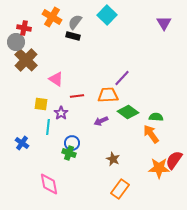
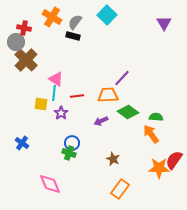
cyan line: moved 6 px right, 34 px up
pink diamond: moved 1 px right; rotated 10 degrees counterclockwise
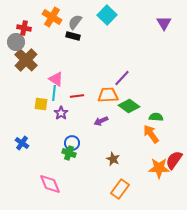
green diamond: moved 1 px right, 6 px up
